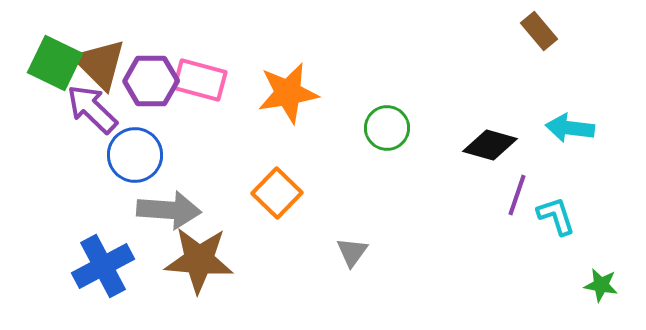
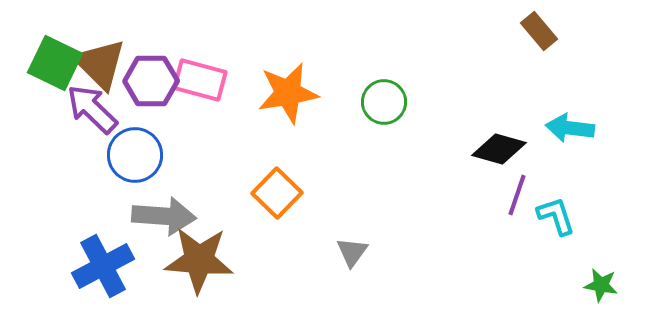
green circle: moved 3 px left, 26 px up
black diamond: moved 9 px right, 4 px down
gray arrow: moved 5 px left, 6 px down
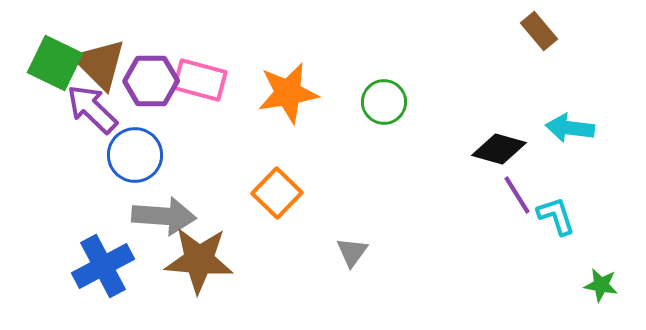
purple line: rotated 51 degrees counterclockwise
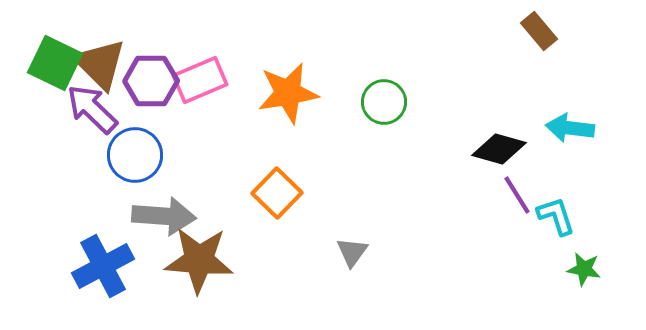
pink rectangle: rotated 38 degrees counterclockwise
green star: moved 17 px left, 16 px up
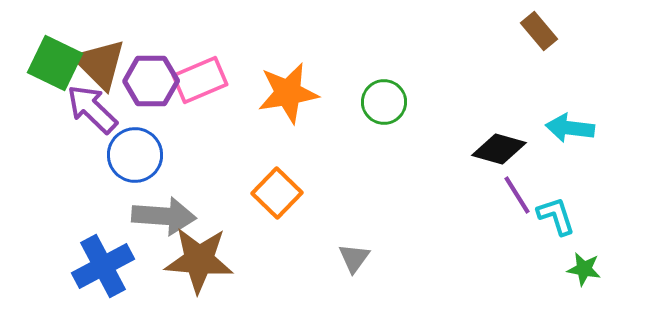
gray triangle: moved 2 px right, 6 px down
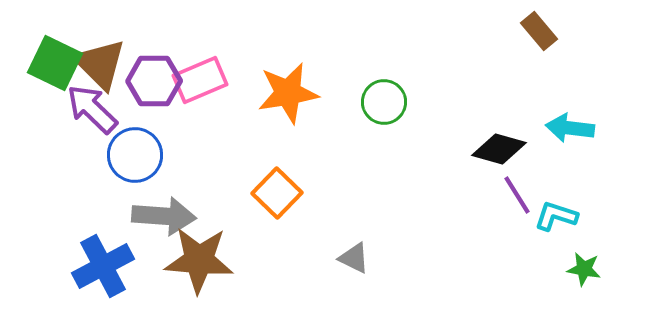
purple hexagon: moved 3 px right
cyan L-shape: rotated 54 degrees counterclockwise
gray triangle: rotated 40 degrees counterclockwise
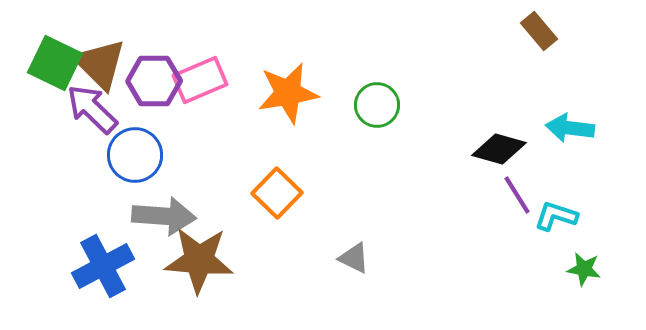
green circle: moved 7 px left, 3 px down
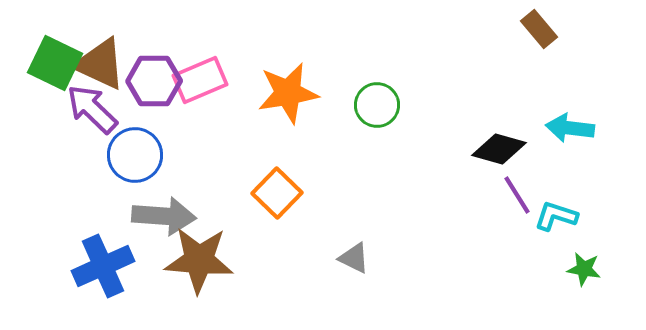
brown rectangle: moved 2 px up
brown triangle: rotated 20 degrees counterclockwise
blue cross: rotated 4 degrees clockwise
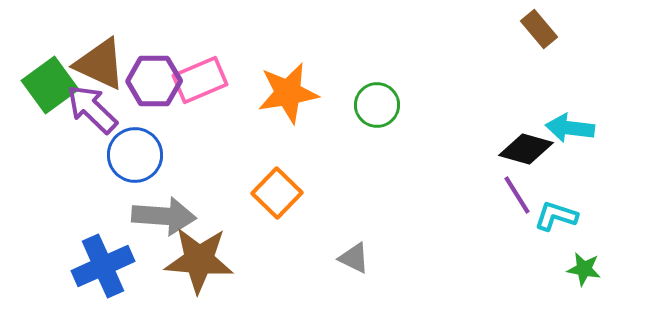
green square: moved 5 px left, 22 px down; rotated 28 degrees clockwise
black diamond: moved 27 px right
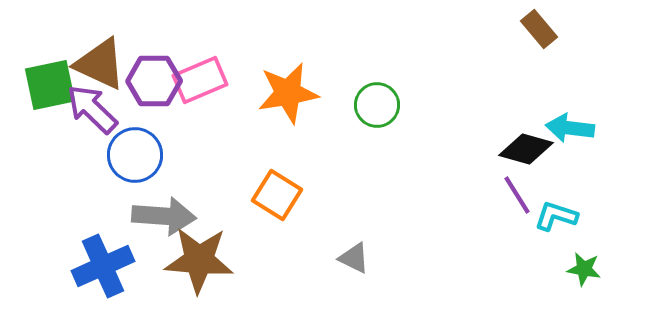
green square: rotated 24 degrees clockwise
orange square: moved 2 px down; rotated 12 degrees counterclockwise
